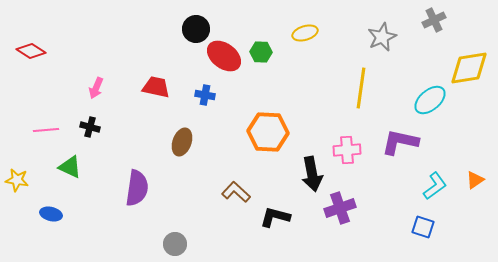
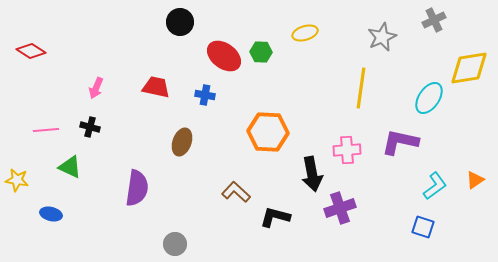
black circle: moved 16 px left, 7 px up
cyan ellipse: moved 1 px left, 2 px up; rotated 16 degrees counterclockwise
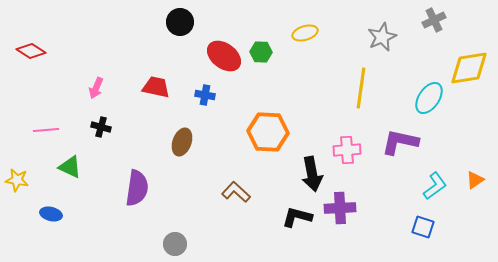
black cross: moved 11 px right
purple cross: rotated 16 degrees clockwise
black L-shape: moved 22 px right
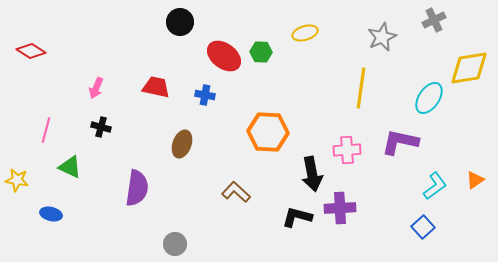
pink line: rotated 70 degrees counterclockwise
brown ellipse: moved 2 px down
blue square: rotated 30 degrees clockwise
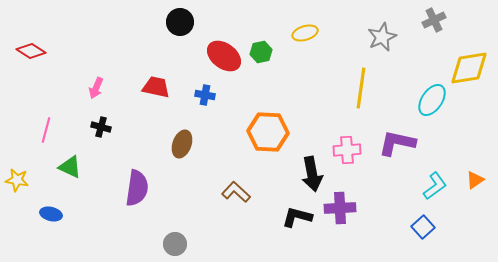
green hexagon: rotated 15 degrees counterclockwise
cyan ellipse: moved 3 px right, 2 px down
purple L-shape: moved 3 px left, 1 px down
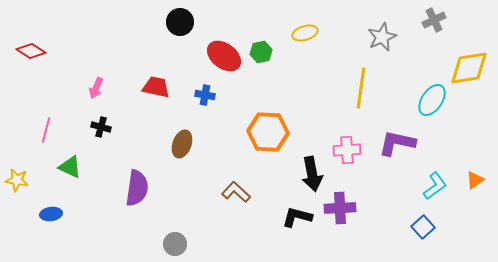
blue ellipse: rotated 20 degrees counterclockwise
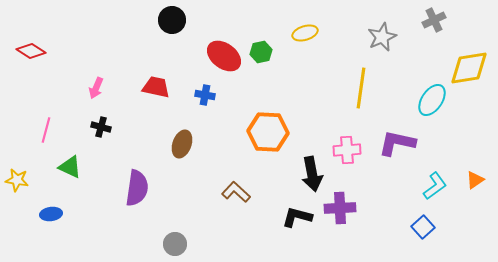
black circle: moved 8 px left, 2 px up
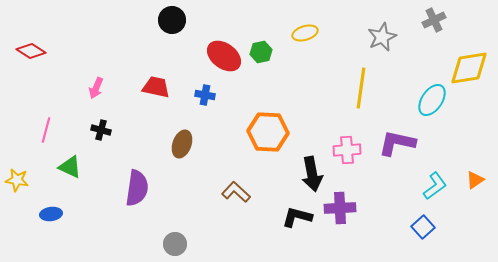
black cross: moved 3 px down
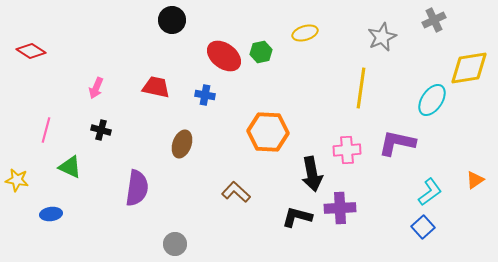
cyan L-shape: moved 5 px left, 6 px down
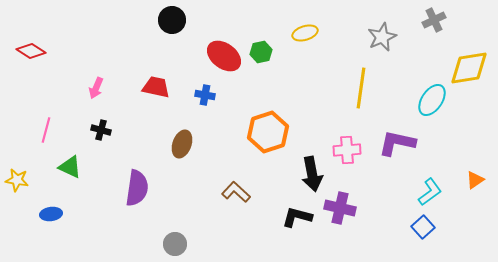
orange hexagon: rotated 21 degrees counterclockwise
purple cross: rotated 16 degrees clockwise
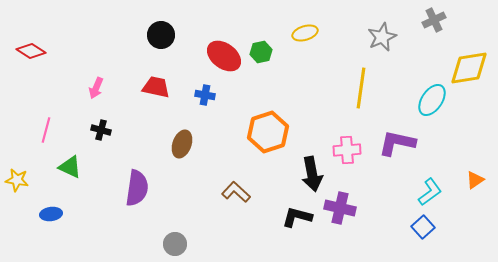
black circle: moved 11 px left, 15 px down
